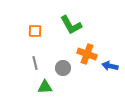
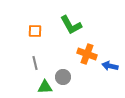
gray circle: moved 9 px down
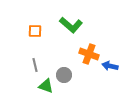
green L-shape: rotated 20 degrees counterclockwise
orange cross: moved 2 px right
gray line: moved 2 px down
gray circle: moved 1 px right, 2 px up
green triangle: moved 1 px right, 1 px up; rotated 21 degrees clockwise
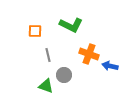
green L-shape: rotated 15 degrees counterclockwise
gray line: moved 13 px right, 10 px up
